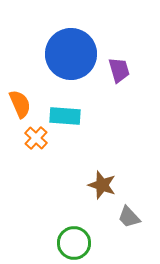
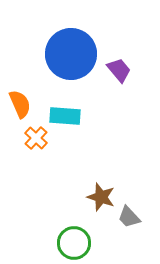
purple trapezoid: rotated 24 degrees counterclockwise
brown star: moved 1 px left, 12 px down
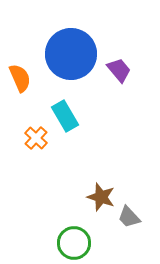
orange semicircle: moved 26 px up
cyan rectangle: rotated 56 degrees clockwise
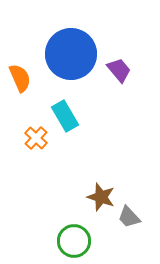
green circle: moved 2 px up
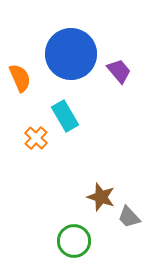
purple trapezoid: moved 1 px down
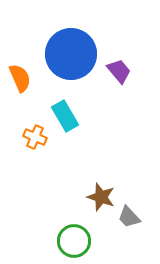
orange cross: moved 1 px left, 1 px up; rotated 20 degrees counterclockwise
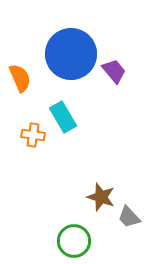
purple trapezoid: moved 5 px left
cyan rectangle: moved 2 px left, 1 px down
orange cross: moved 2 px left, 2 px up; rotated 15 degrees counterclockwise
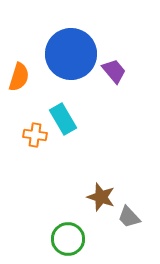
orange semicircle: moved 1 px left, 1 px up; rotated 40 degrees clockwise
cyan rectangle: moved 2 px down
orange cross: moved 2 px right
green circle: moved 6 px left, 2 px up
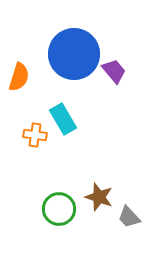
blue circle: moved 3 px right
brown star: moved 2 px left
green circle: moved 9 px left, 30 px up
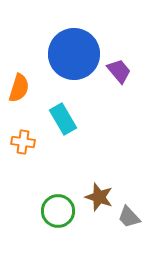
purple trapezoid: moved 5 px right
orange semicircle: moved 11 px down
orange cross: moved 12 px left, 7 px down
green circle: moved 1 px left, 2 px down
